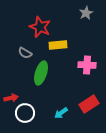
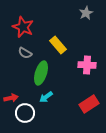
red star: moved 17 px left
yellow rectangle: rotated 54 degrees clockwise
cyan arrow: moved 15 px left, 16 px up
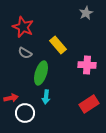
cyan arrow: rotated 48 degrees counterclockwise
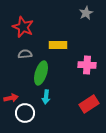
yellow rectangle: rotated 48 degrees counterclockwise
gray semicircle: moved 1 px down; rotated 144 degrees clockwise
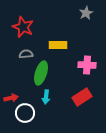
gray semicircle: moved 1 px right
red rectangle: moved 7 px left, 7 px up
